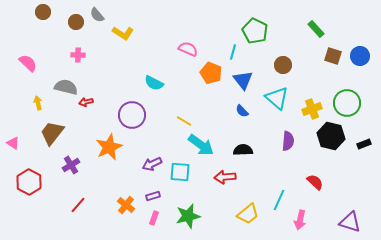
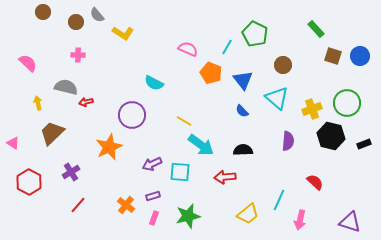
green pentagon at (255, 31): moved 3 px down
cyan line at (233, 52): moved 6 px left, 5 px up; rotated 14 degrees clockwise
brown trapezoid at (52, 133): rotated 8 degrees clockwise
purple cross at (71, 165): moved 7 px down
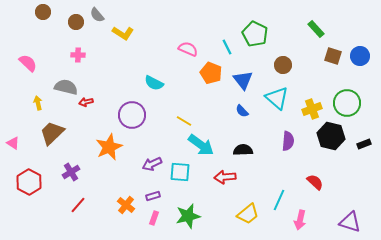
cyan line at (227, 47): rotated 56 degrees counterclockwise
